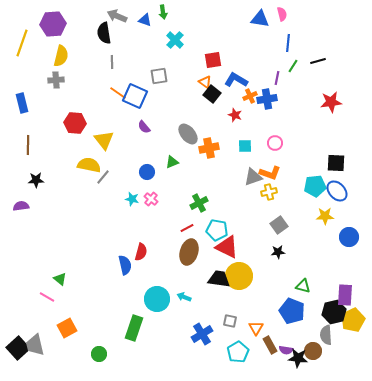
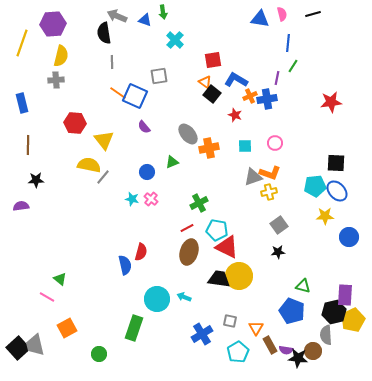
black line at (318, 61): moved 5 px left, 47 px up
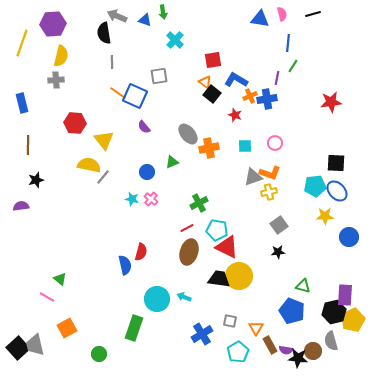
black star at (36, 180): rotated 14 degrees counterclockwise
gray semicircle at (326, 335): moved 5 px right, 6 px down; rotated 12 degrees counterclockwise
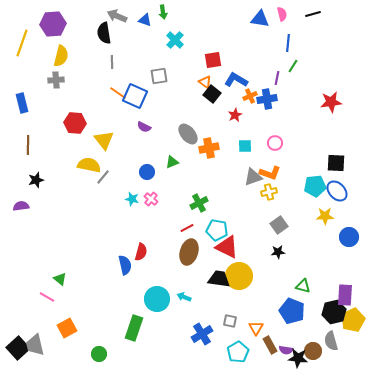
red star at (235, 115): rotated 24 degrees clockwise
purple semicircle at (144, 127): rotated 24 degrees counterclockwise
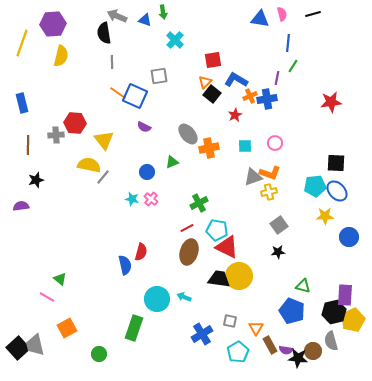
gray cross at (56, 80): moved 55 px down
orange triangle at (205, 82): rotated 40 degrees clockwise
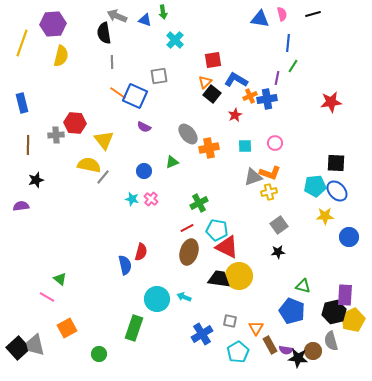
blue circle at (147, 172): moved 3 px left, 1 px up
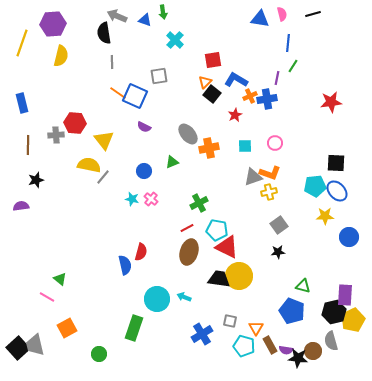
cyan pentagon at (238, 352): moved 6 px right, 6 px up; rotated 25 degrees counterclockwise
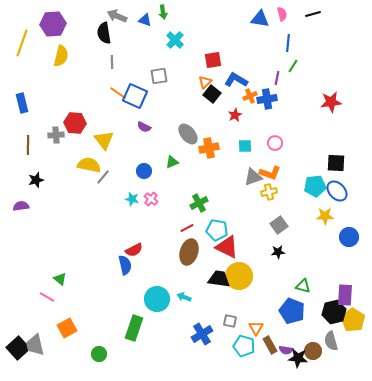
red semicircle at (141, 252): moved 7 px left, 2 px up; rotated 48 degrees clockwise
yellow pentagon at (353, 320): rotated 15 degrees counterclockwise
